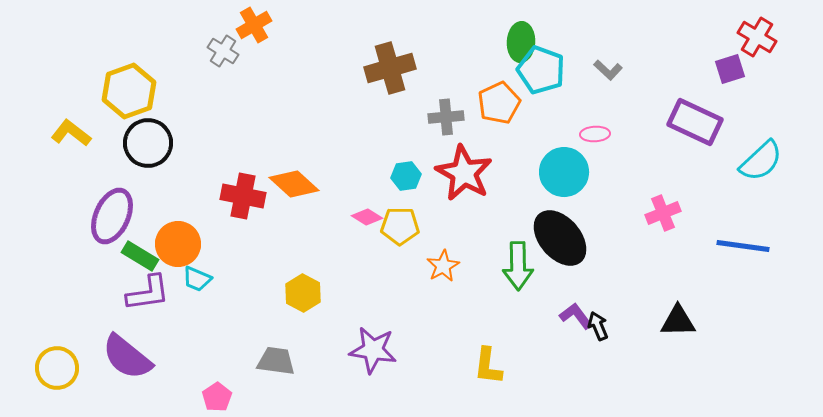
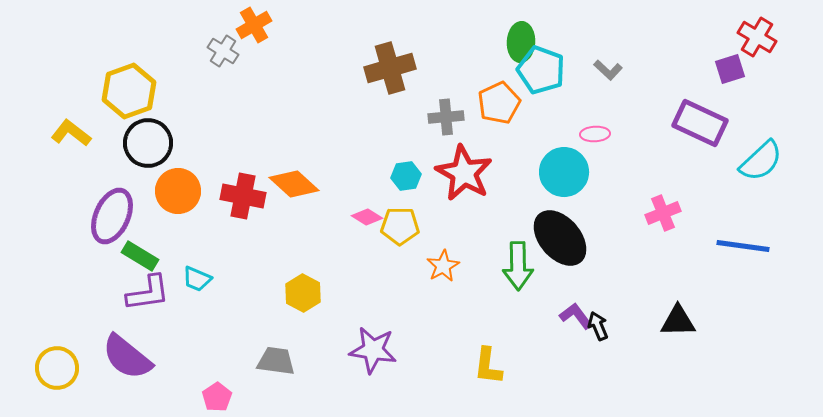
purple rectangle at (695, 122): moved 5 px right, 1 px down
orange circle at (178, 244): moved 53 px up
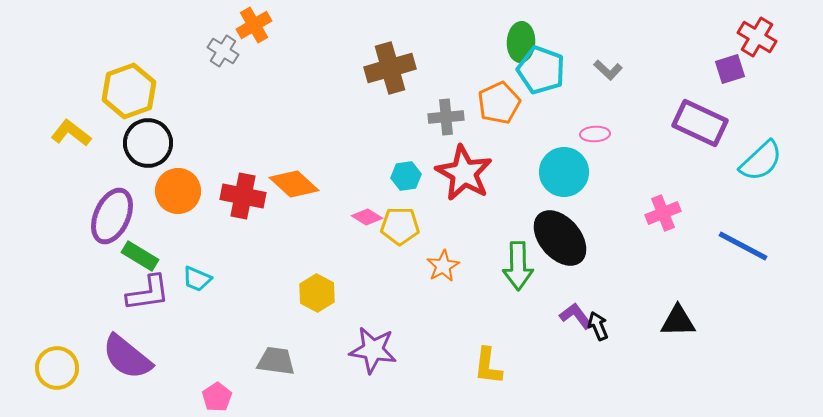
blue line at (743, 246): rotated 20 degrees clockwise
yellow hexagon at (303, 293): moved 14 px right
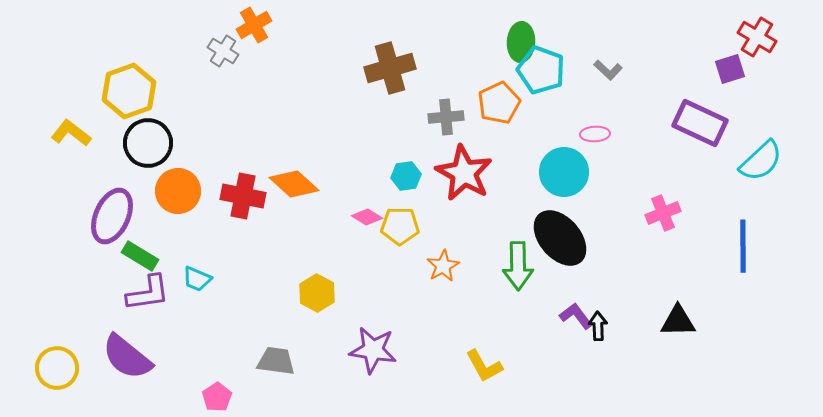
blue line at (743, 246): rotated 62 degrees clockwise
black arrow at (598, 326): rotated 20 degrees clockwise
yellow L-shape at (488, 366): moved 4 px left; rotated 36 degrees counterclockwise
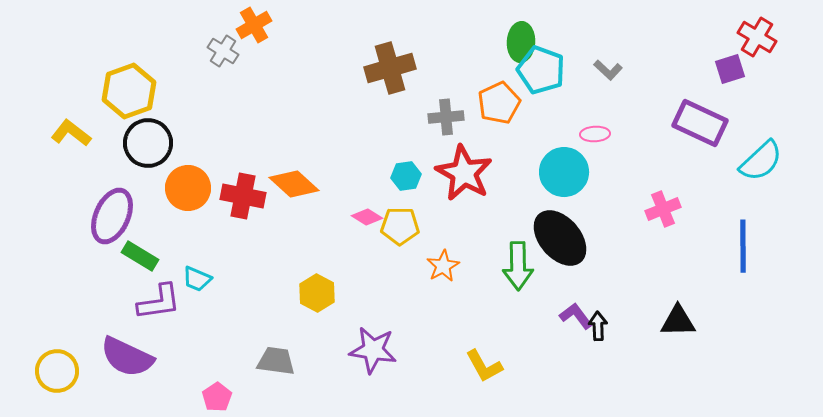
orange circle at (178, 191): moved 10 px right, 3 px up
pink cross at (663, 213): moved 4 px up
purple L-shape at (148, 293): moved 11 px right, 9 px down
purple semicircle at (127, 357): rotated 14 degrees counterclockwise
yellow circle at (57, 368): moved 3 px down
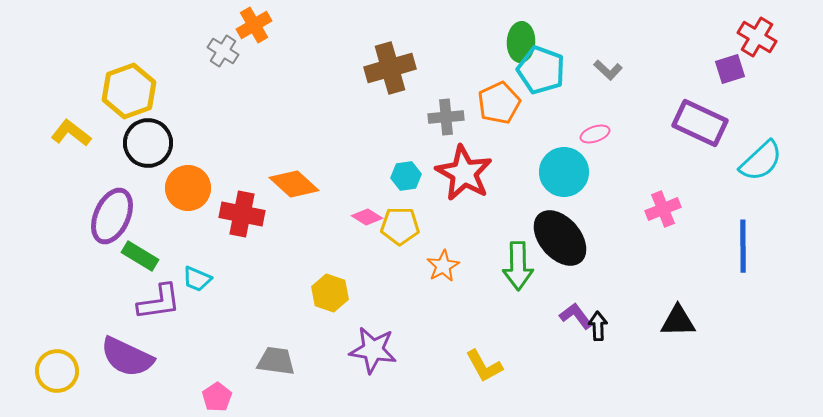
pink ellipse at (595, 134): rotated 16 degrees counterclockwise
red cross at (243, 196): moved 1 px left, 18 px down
yellow hexagon at (317, 293): moved 13 px right; rotated 9 degrees counterclockwise
